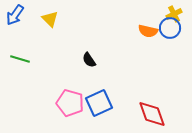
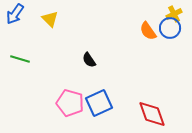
blue arrow: moved 1 px up
orange semicircle: rotated 42 degrees clockwise
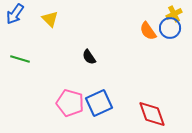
black semicircle: moved 3 px up
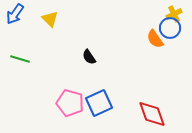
orange semicircle: moved 7 px right, 8 px down
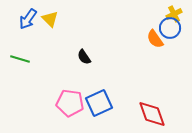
blue arrow: moved 13 px right, 5 px down
black semicircle: moved 5 px left
pink pentagon: rotated 8 degrees counterclockwise
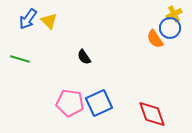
yellow triangle: moved 1 px left, 2 px down
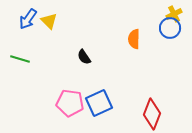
orange semicircle: moved 21 px left; rotated 36 degrees clockwise
red diamond: rotated 40 degrees clockwise
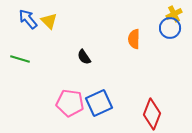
blue arrow: rotated 105 degrees clockwise
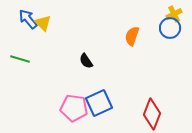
yellow triangle: moved 6 px left, 2 px down
orange semicircle: moved 2 px left, 3 px up; rotated 18 degrees clockwise
black semicircle: moved 2 px right, 4 px down
pink pentagon: moved 4 px right, 5 px down
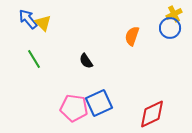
green line: moved 14 px right; rotated 42 degrees clockwise
red diamond: rotated 44 degrees clockwise
